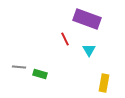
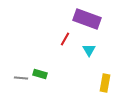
red line: rotated 56 degrees clockwise
gray line: moved 2 px right, 11 px down
yellow rectangle: moved 1 px right
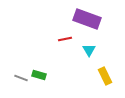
red line: rotated 48 degrees clockwise
green rectangle: moved 1 px left, 1 px down
gray line: rotated 16 degrees clockwise
yellow rectangle: moved 7 px up; rotated 36 degrees counterclockwise
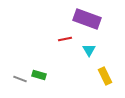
gray line: moved 1 px left, 1 px down
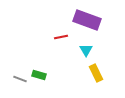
purple rectangle: moved 1 px down
red line: moved 4 px left, 2 px up
cyan triangle: moved 3 px left
yellow rectangle: moved 9 px left, 3 px up
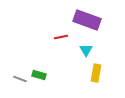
yellow rectangle: rotated 36 degrees clockwise
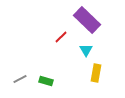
purple rectangle: rotated 24 degrees clockwise
red line: rotated 32 degrees counterclockwise
green rectangle: moved 7 px right, 6 px down
gray line: rotated 48 degrees counterclockwise
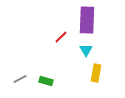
purple rectangle: rotated 48 degrees clockwise
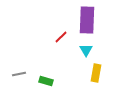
gray line: moved 1 px left, 5 px up; rotated 16 degrees clockwise
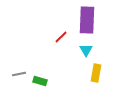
green rectangle: moved 6 px left
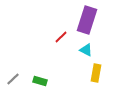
purple rectangle: rotated 16 degrees clockwise
cyan triangle: rotated 32 degrees counterclockwise
gray line: moved 6 px left, 5 px down; rotated 32 degrees counterclockwise
